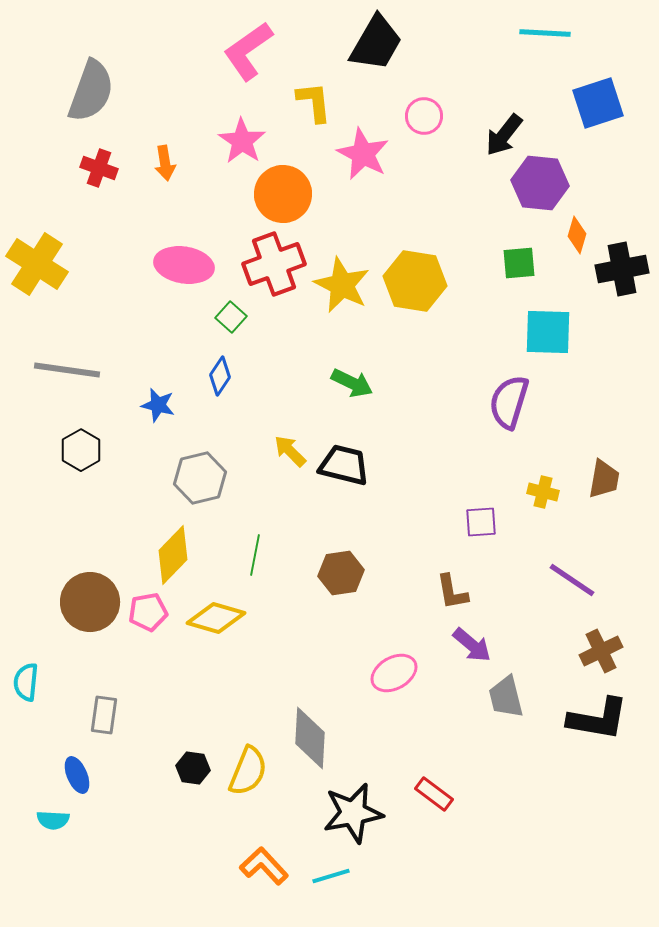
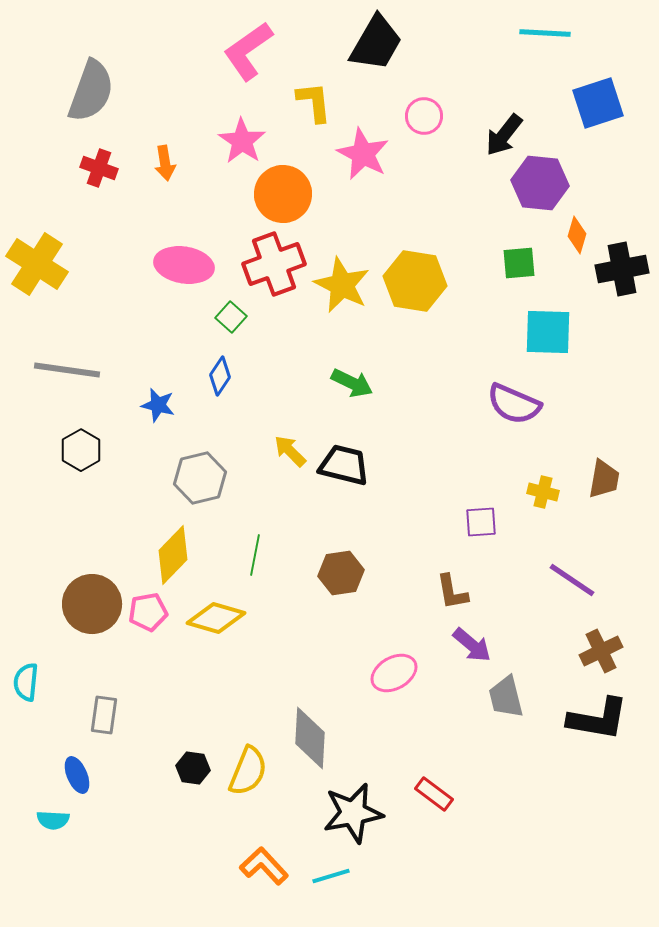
purple semicircle at (509, 402): moved 5 px right, 2 px down; rotated 84 degrees counterclockwise
brown circle at (90, 602): moved 2 px right, 2 px down
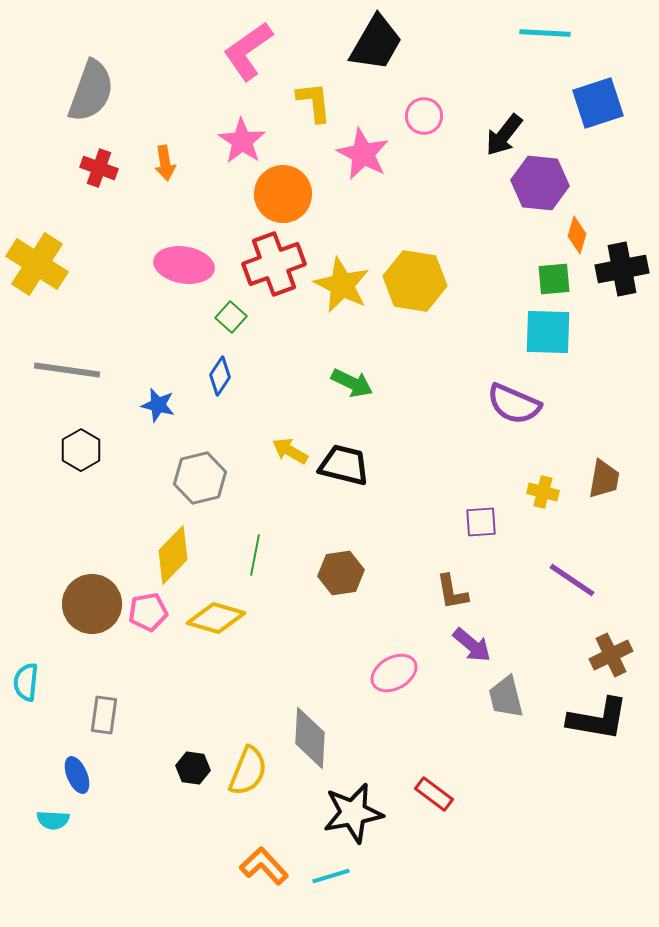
green square at (519, 263): moved 35 px right, 16 px down
yellow arrow at (290, 451): rotated 15 degrees counterclockwise
brown cross at (601, 651): moved 10 px right, 4 px down
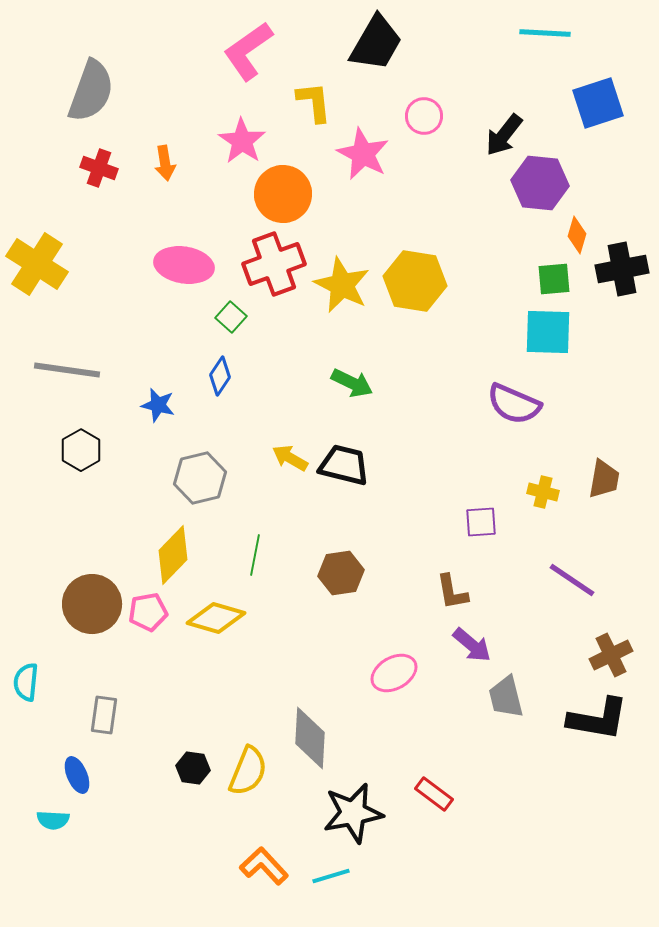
yellow arrow at (290, 451): moved 7 px down
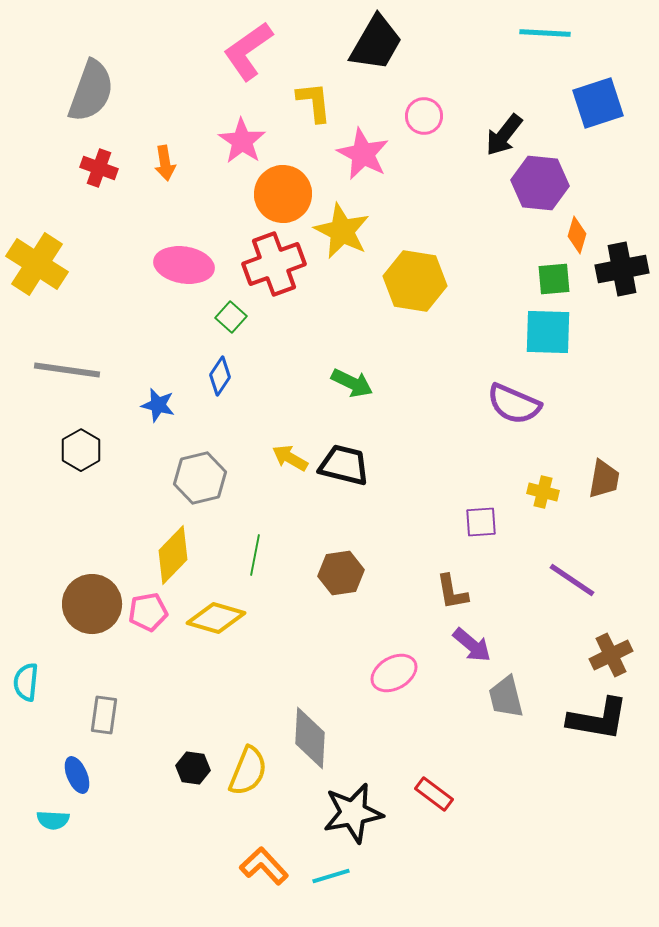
yellow star at (342, 285): moved 54 px up
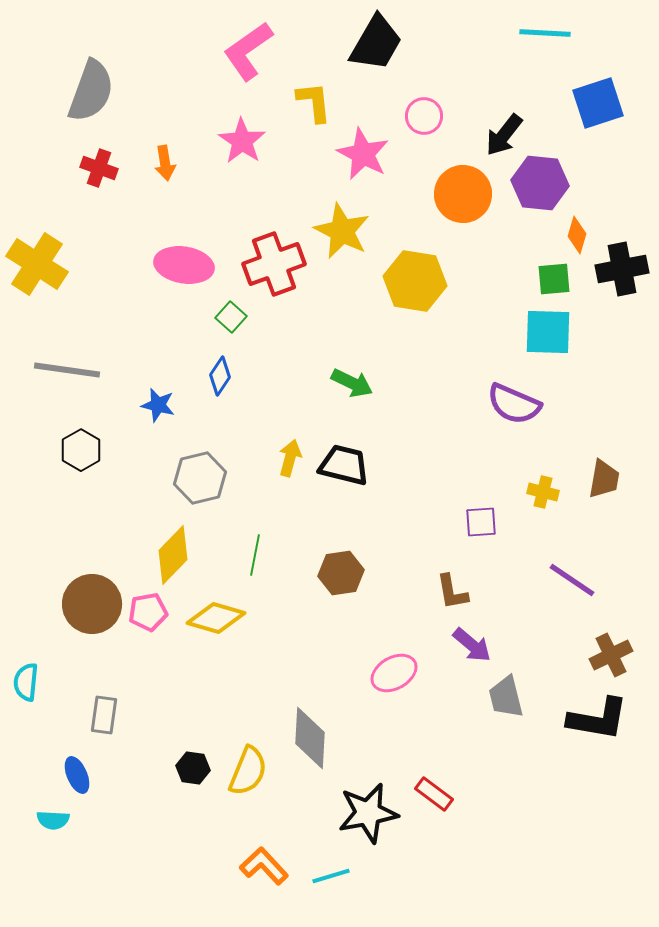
orange circle at (283, 194): moved 180 px right
yellow arrow at (290, 458): rotated 75 degrees clockwise
black star at (353, 813): moved 15 px right
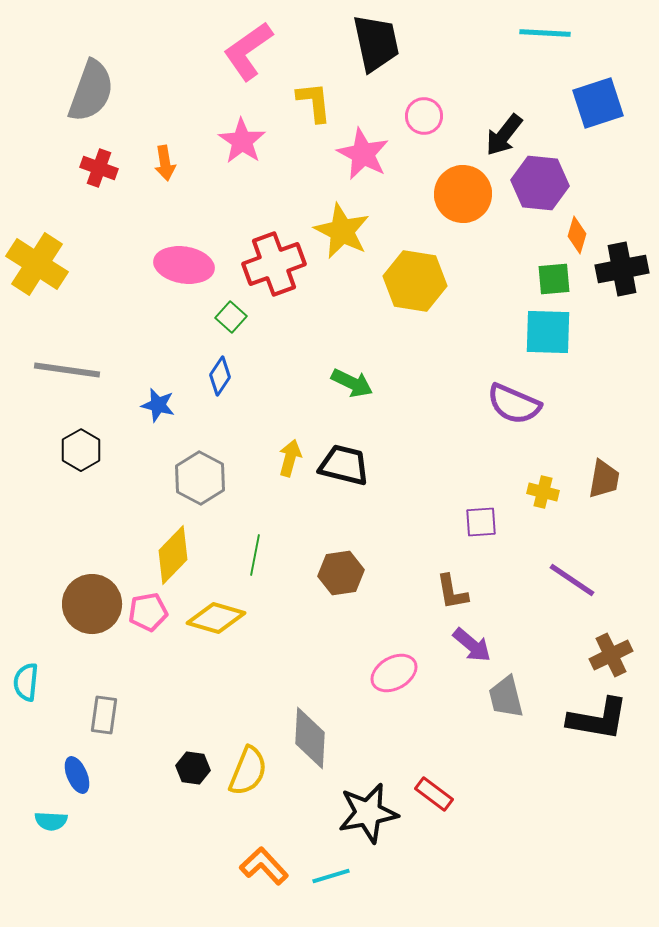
black trapezoid at (376, 43): rotated 42 degrees counterclockwise
gray hexagon at (200, 478): rotated 18 degrees counterclockwise
cyan semicircle at (53, 820): moved 2 px left, 1 px down
